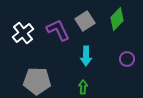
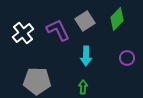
purple circle: moved 1 px up
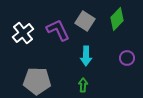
gray square: rotated 24 degrees counterclockwise
green arrow: moved 2 px up
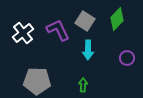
cyan arrow: moved 2 px right, 6 px up
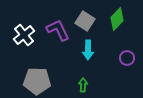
white cross: moved 1 px right, 2 px down
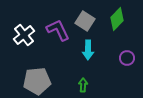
gray pentagon: rotated 8 degrees counterclockwise
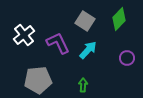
green diamond: moved 2 px right
purple L-shape: moved 13 px down
cyan arrow: rotated 138 degrees counterclockwise
gray pentagon: moved 1 px right, 1 px up
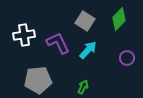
white cross: rotated 30 degrees clockwise
green arrow: moved 2 px down; rotated 24 degrees clockwise
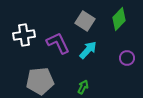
gray pentagon: moved 2 px right, 1 px down
